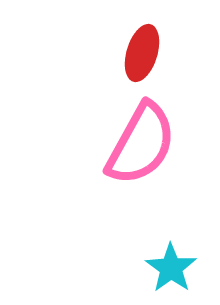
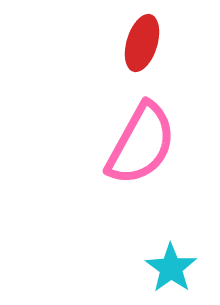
red ellipse: moved 10 px up
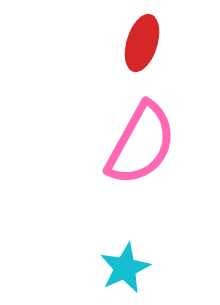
cyan star: moved 46 px left; rotated 12 degrees clockwise
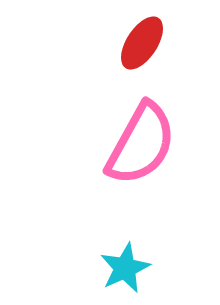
red ellipse: rotated 16 degrees clockwise
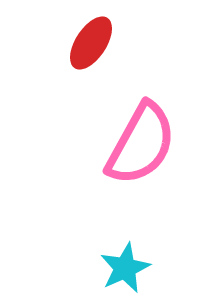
red ellipse: moved 51 px left
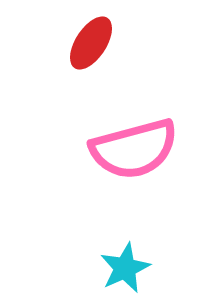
pink semicircle: moved 7 px left, 5 px down; rotated 46 degrees clockwise
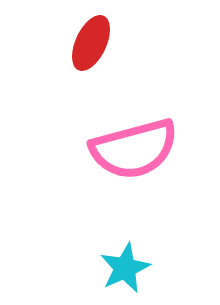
red ellipse: rotated 8 degrees counterclockwise
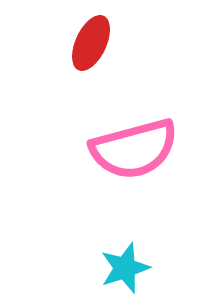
cyan star: rotated 6 degrees clockwise
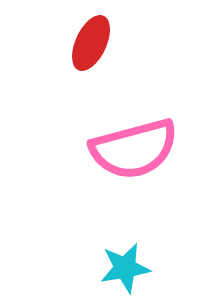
cyan star: rotated 9 degrees clockwise
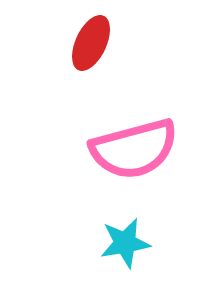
cyan star: moved 25 px up
